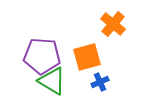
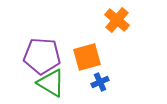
orange cross: moved 4 px right, 4 px up
green triangle: moved 1 px left, 2 px down
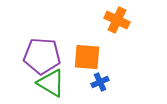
orange cross: rotated 15 degrees counterclockwise
orange square: rotated 20 degrees clockwise
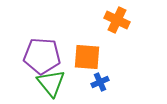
green triangle: rotated 20 degrees clockwise
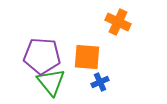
orange cross: moved 1 px right, 2 px down
green triangle: moved 1 px up
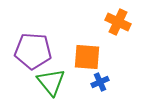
purple pentagon: moved 9 px left, 5 px up
